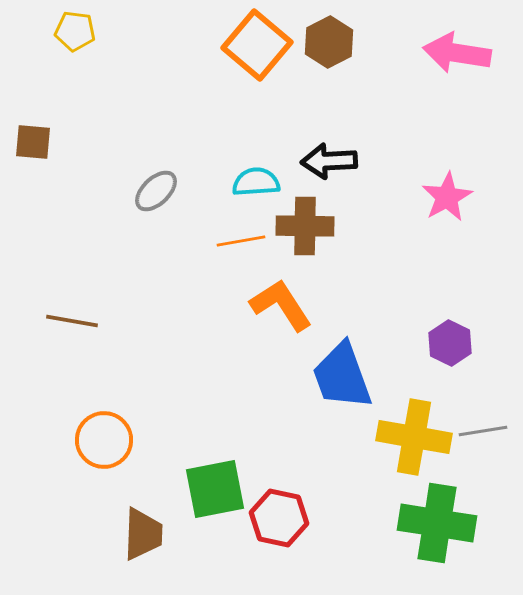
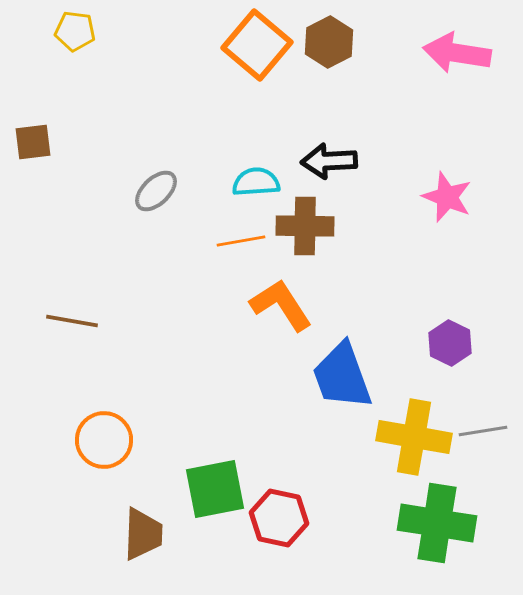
brown square: rotated 12 degrees counterclockwise
pink star: rotated 21 degrees counterclockwise
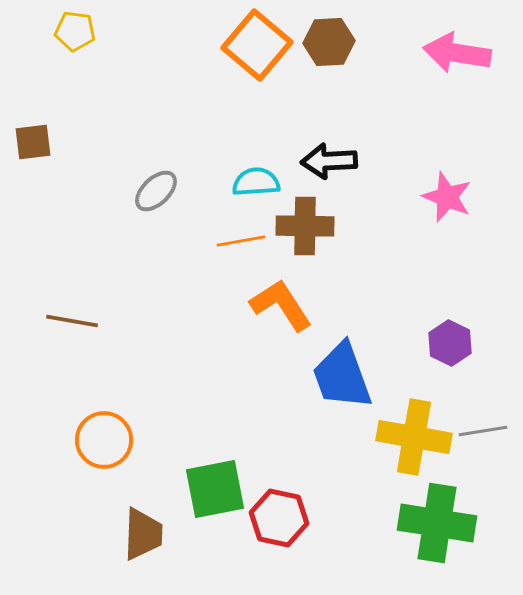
brown hexagon: rotated 24 degrees clockwise
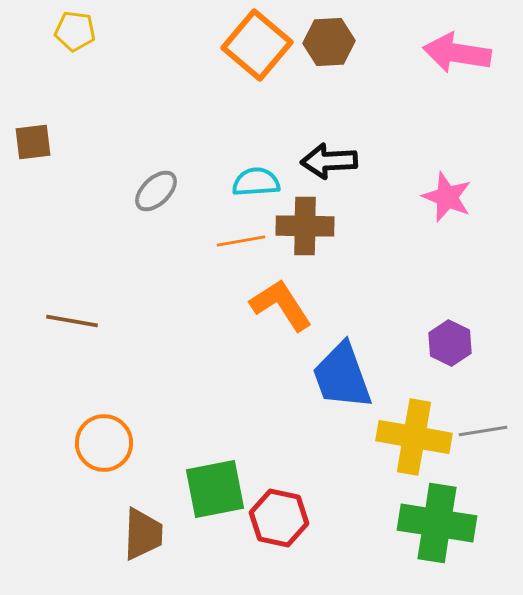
orange circle: moved 3 px down
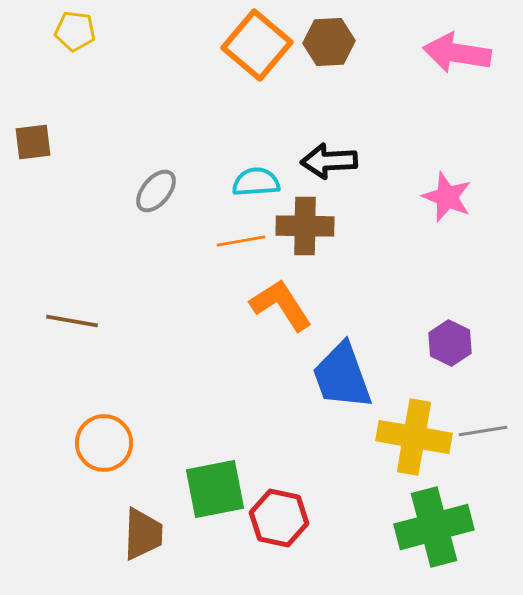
gray ellipse: rotated 6 degrees counterclockwise
green cross: moved 3 px left, 4 px down; rotated 24 degrees counterclockwise
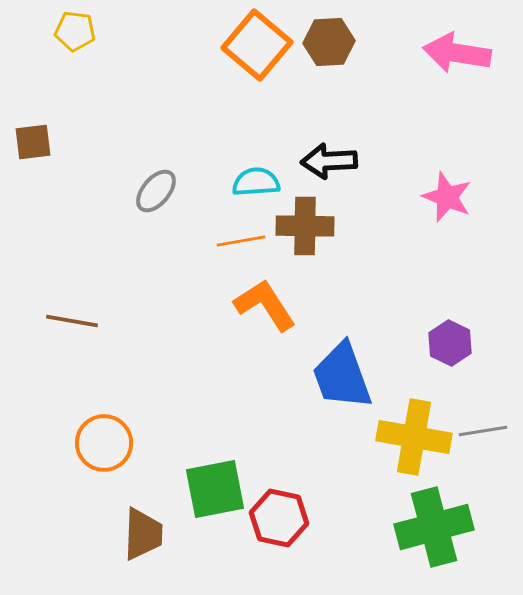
orange L-shape: moved 16 px left
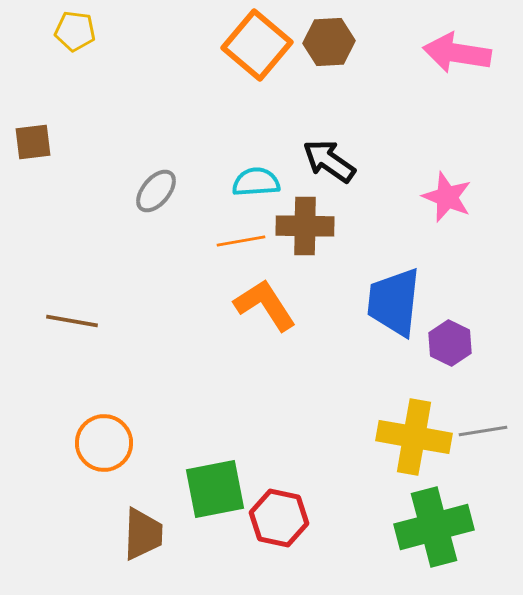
black arrow: rotated 38 degrees clockwise
blue trapezoid: moved 52 px right, 74 px up; rotated 26 degrees clockwise
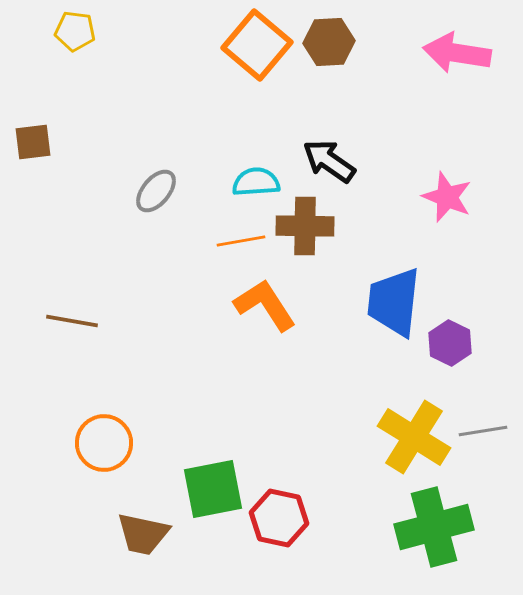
yellow cross: rotated 22 degrees clockwise
green square: moved 2 px left
brown trapezoid: rotated 100 degrees clockwise
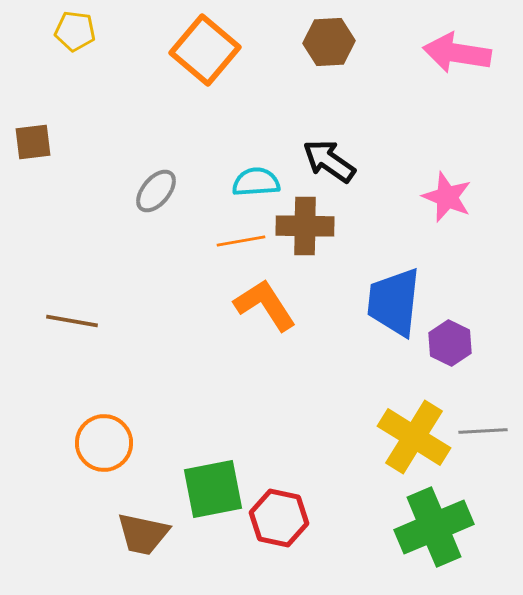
orange square: moved 52 px left, 5 px down
gray line: rotated 6 degrees clockwise
green cross: rotated 8 degrees counterclockwise
